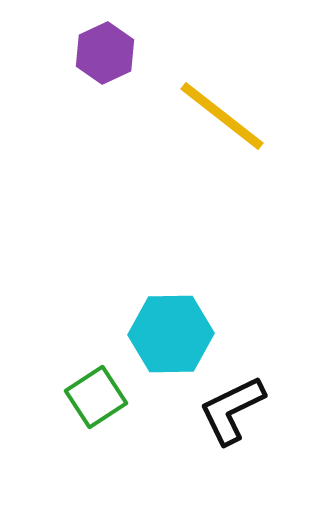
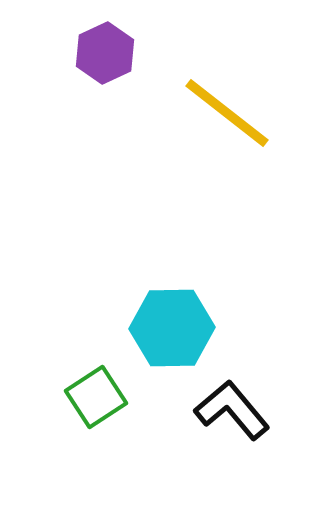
yellow line: moved 5 px right, 3 px up
cyan hexagon: moved 1 px right, 6 px up
black L-shape: rotated 76 degrees clockwise
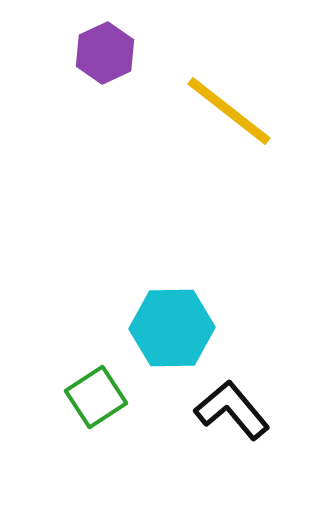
yellow line: moved 2 px right, 2 px up
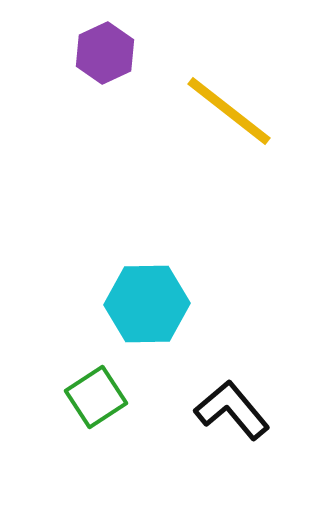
cyan hexagon: moved 25 px left, 24 px up
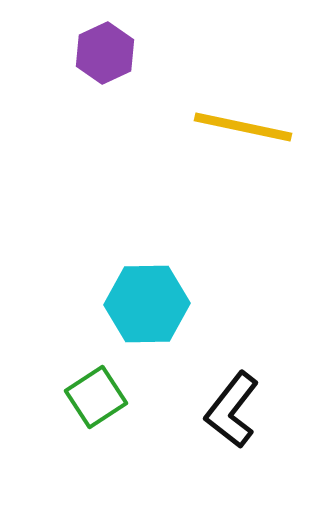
yellow line: moved 14 px right, 16 px down; rotated 26 degrees counterclockwise
black L-shape: rotated 102 degrees counterclockwise
